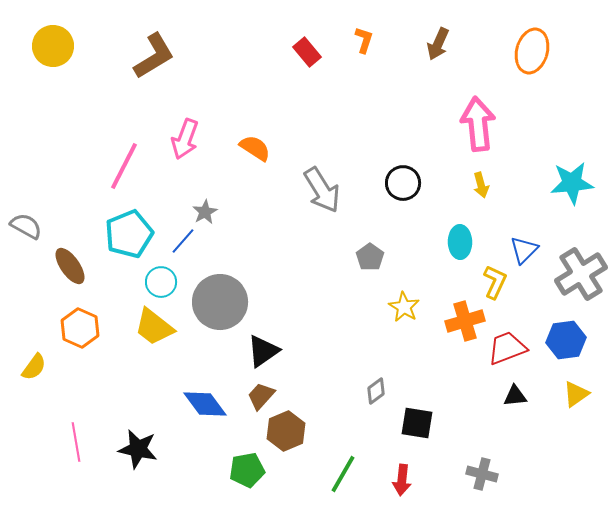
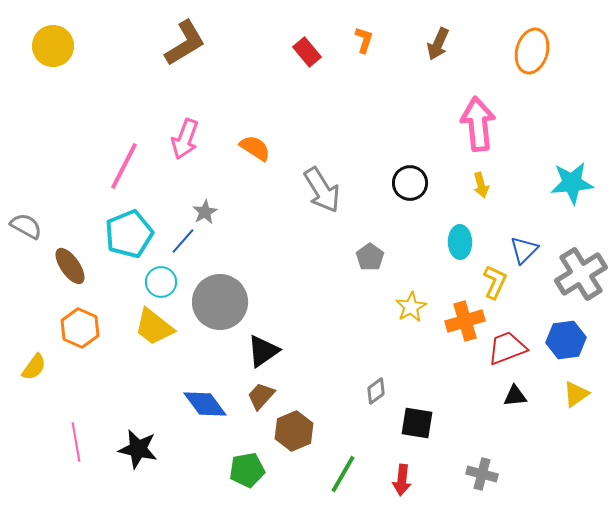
brown L-shape at (154, 56): moved 31 px right, 13 px up
black circle at (403, 183): moved 7 px right
yellow star at (404, 307): moved 7 px right; rotated 12 degrees clockwise
brown hexagon at (286, 431): moved 8 px right
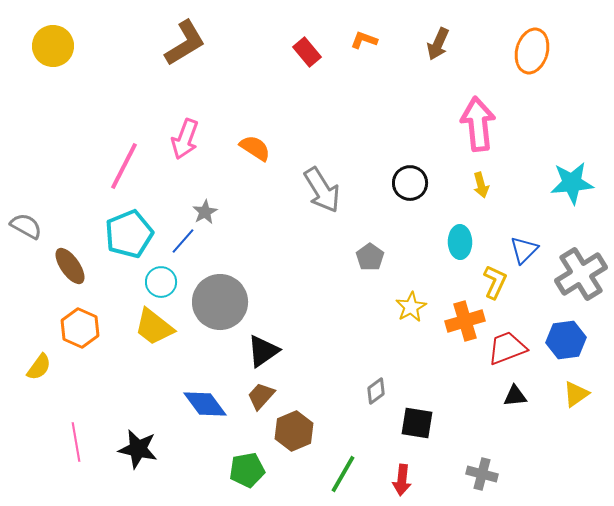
orange L-shape at (364, 40): rotated 88 degrees counterclockwise
yellow semicircle at (34, 367): moved 5 px right
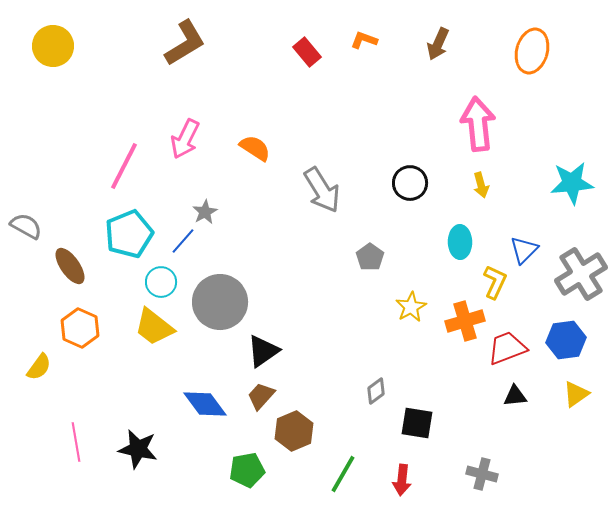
pink arrow at (185, 139): rotated 6 degrees clockwise
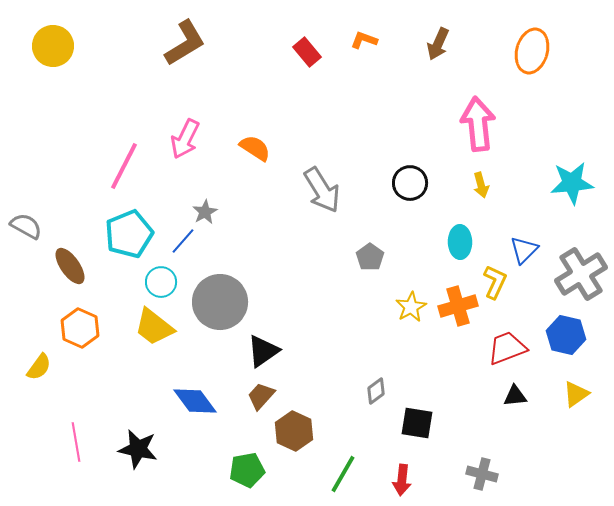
orange cross at (465, 321): moved 7 px left, 15 px up
blue hexagon at (566, 340): moved 5 px up; rotated 21 degrees clockwise
blue diamond at (205, 404): moved 10 px left, 3 px up
brown hexagon at (294, 431): rotated 12 degrees counterclockwise
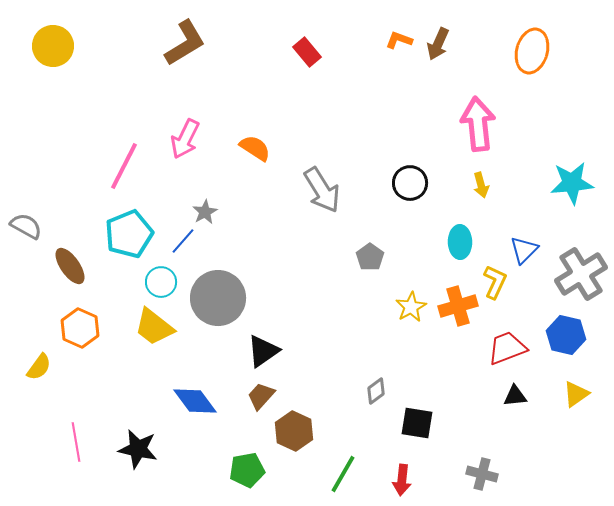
orange L-shape at (364, 40): moved 35 px right
gray circle at (220, 302): moved 2 px left, 4 px up
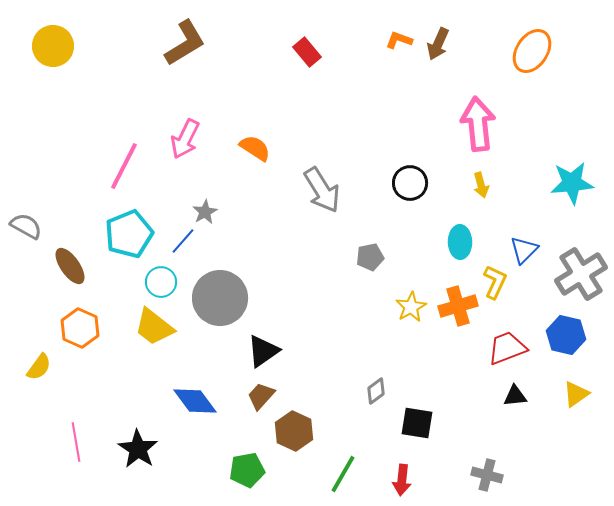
orange ellipse at (532, 51): rotated 18 degrees clockwise
gray pentagon at (370, 257): rotated 24 degrees clockwise
gray circle at (218, 298): moved 2 px right
black star at (138, 449): rotated 21 degrees clockwise
gray cross at (482, 474): moved 5 px right, 1 px down
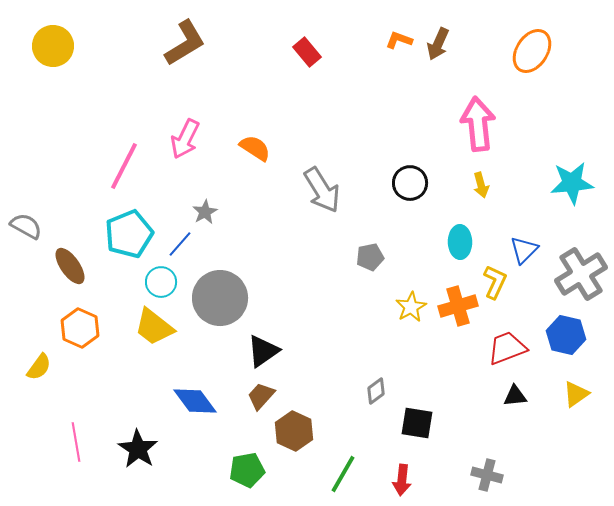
blue line at (183, 241): moved 3 px left, 3 px down
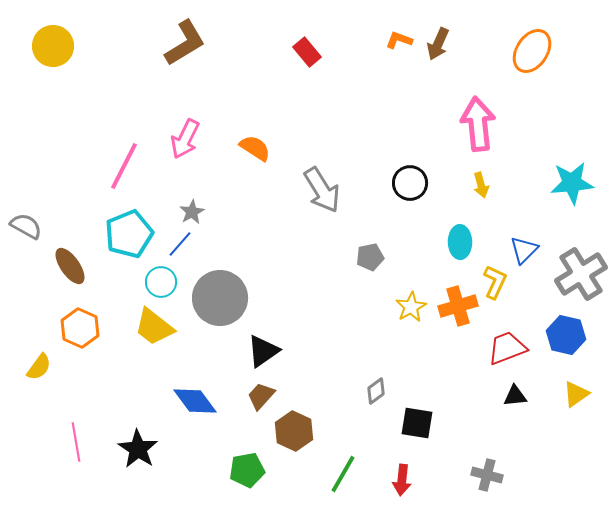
gray star at (205, 212): moved 13 px left
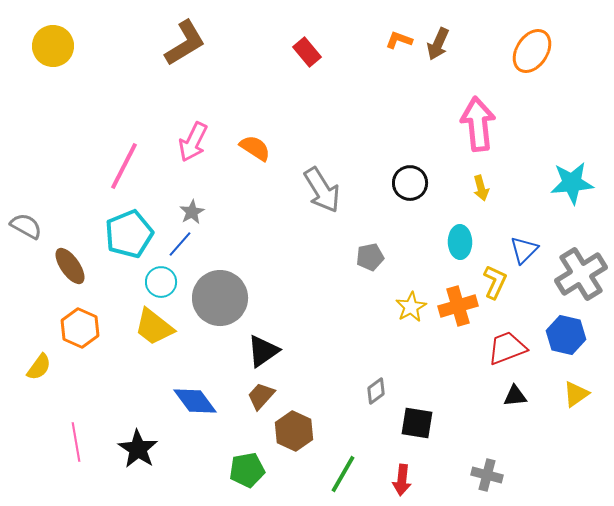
pink arrow at (185, 139): moved 8 px right, 3 px down
yellow arrow at (481, 185): moved 3 px down
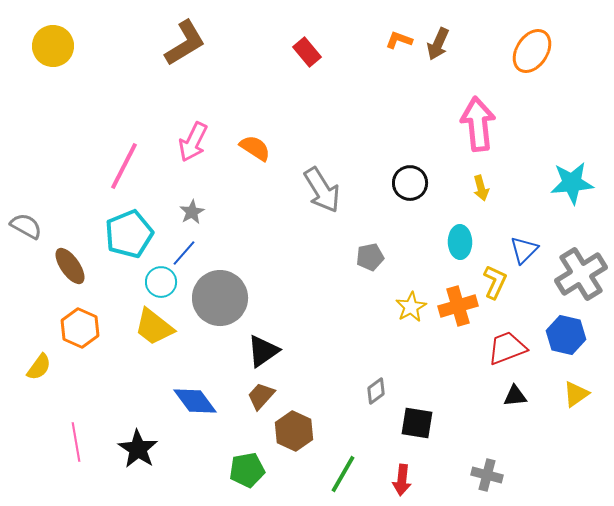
blue line at (180, 244): moved 4 px right, 9 px down
